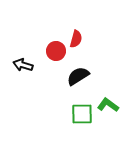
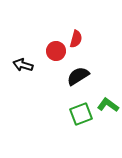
green square: moved 1 px left; rotated 20 degrees counterclockwise
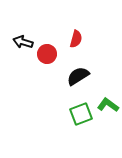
red circle: moved 9 px left, 3 px down
black arrow: moved 23 px up
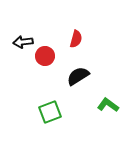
black arrow: rotated 24 degrees counterclockwise
red circle: moved 2 px left, 2 px down
green square: moved 31 px left, 2 px up
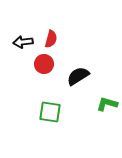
red semicircle: moved 25 px left
red circle: moved 1 px left, 8 px down
green L-shape: moved 1 px left, 1 px up; rotated 20 degrees counterclockwise
green square: rotated 30 degrees clockwise
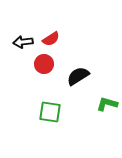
red semicircle: rotated 42 degrees clockwise
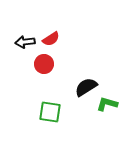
black arrow: moved 2 px right
black semicircle: moved 8 px right, 11 px down
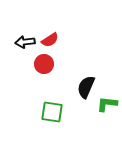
red semicircle: moved 1 px left, 1 px down
black semicircle: rotated 35 degrees counterclockwise
green L-shape: rotated 10 degrees counterclockwise
green square: moved 2 px right
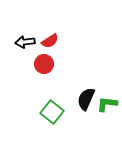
red semicircle: moved 1 px down
black semicircle: moved 12 px down
green square: rotated 30 degrees clockwise
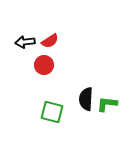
red circle: moved 1 px down
black semicircle: rotated 20 degrees counterclockwise
green square: rotated 25 degrees counterclockwise
